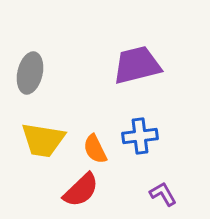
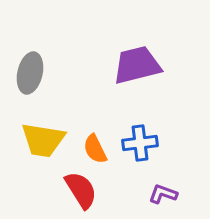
blue cross: moved 7 px down
red semicircle: rotated 78 degrees counterclockwise
purple L-shape: rotated 40 degrees counterclockwise
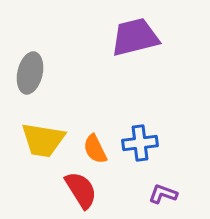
purple trapezoid: moved 2 px left, 28 px up
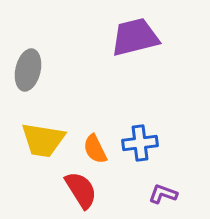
gray ellipse: moved 2 px left, 3 px up
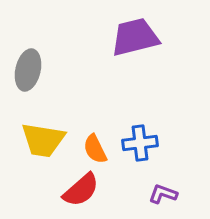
red semicircle: rotated 81 degrees clockwise
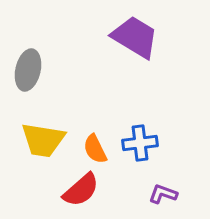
purple trapezoid: rotated 45 degrees clockwise
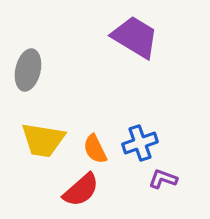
blue cross: rotated 12 degrees counterclockwise
purple L-shape: moved 15 px up
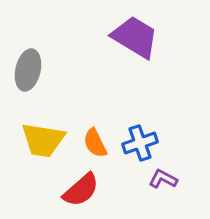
orange semicircle: moved 6 px up
purple L-shape: rotated 8 degrees clockwise
